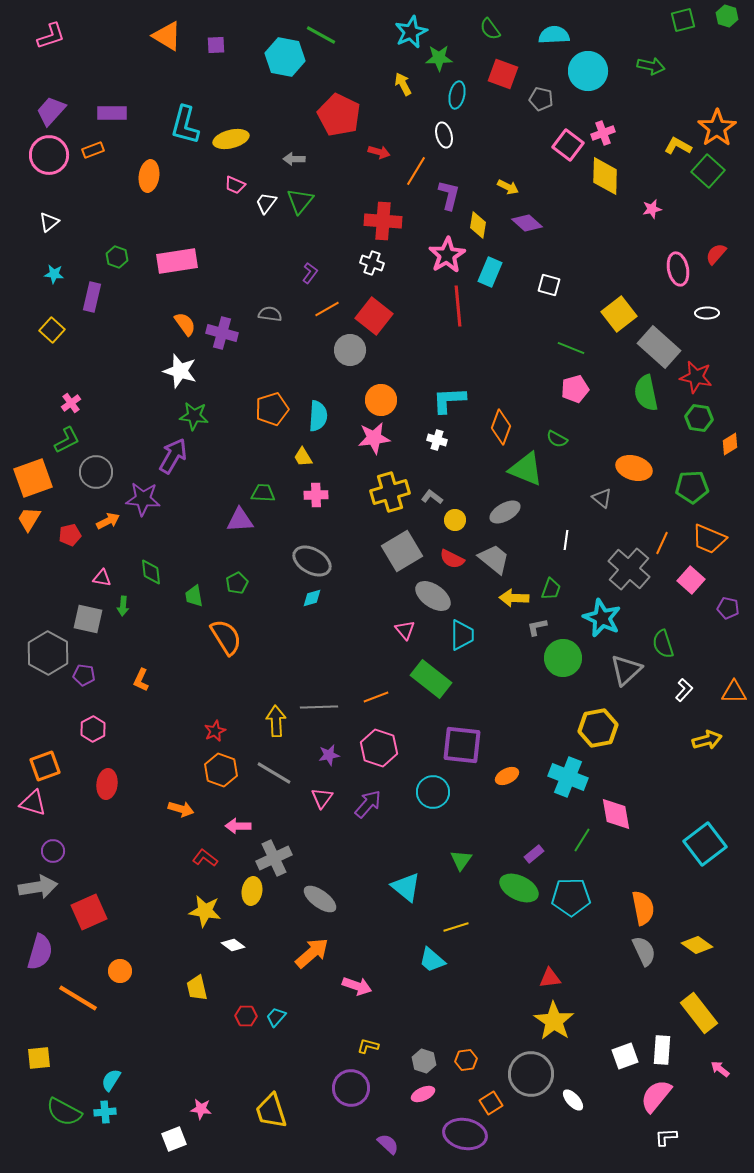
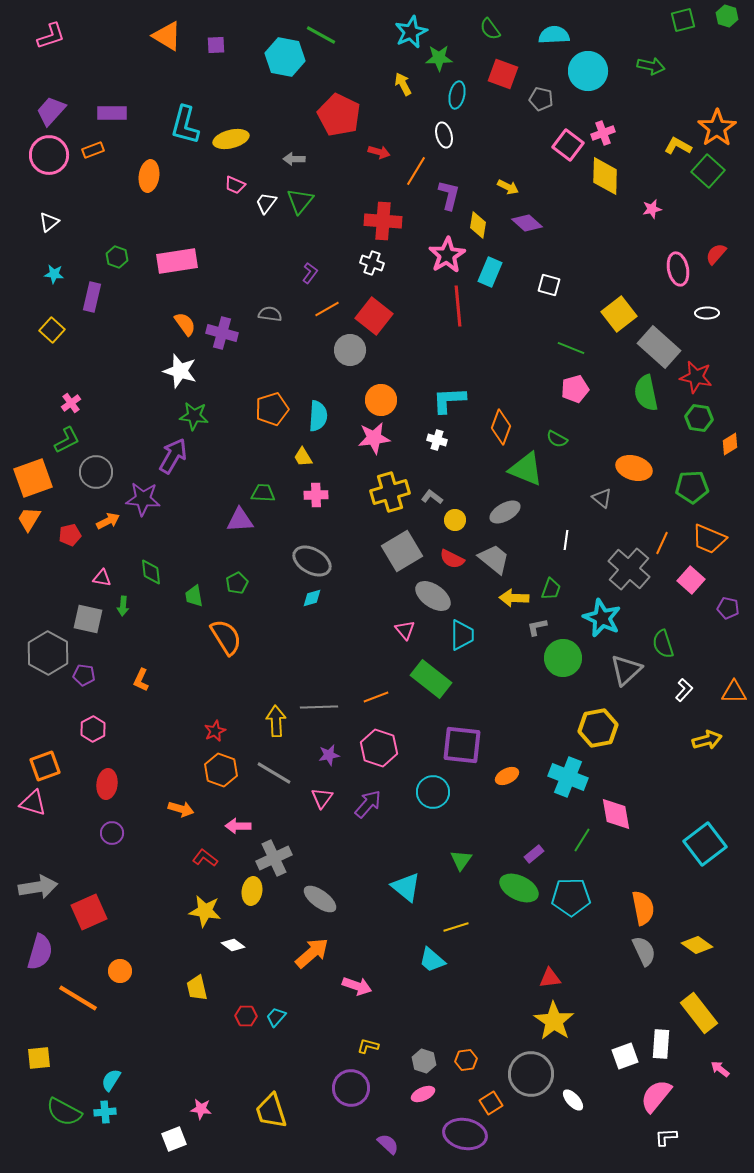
purple circle at (53, 851): moved 59 px right, 18 px up
white rectangle at (662, 1050): moved 1 px left, 6 px up
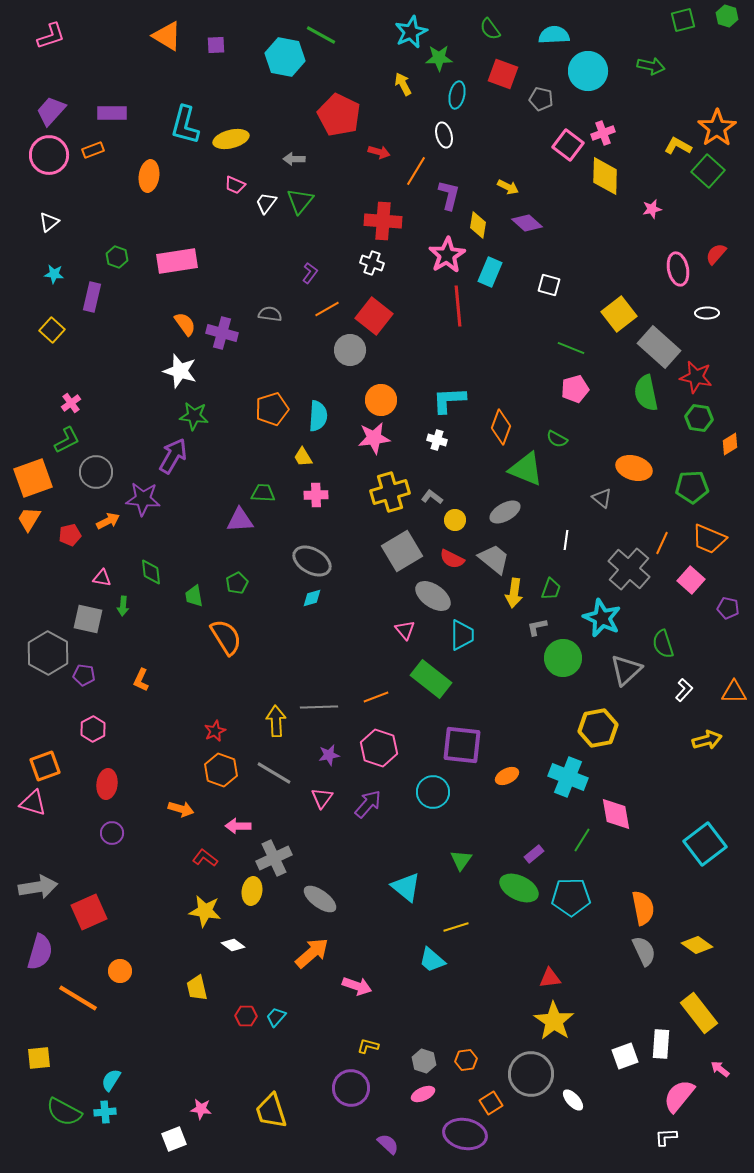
yellow arrow at (514, 598): moved 5 px up; rotated 84 degrees counterclockwise
pink semicircle at (656, 1096): moved 23 px right
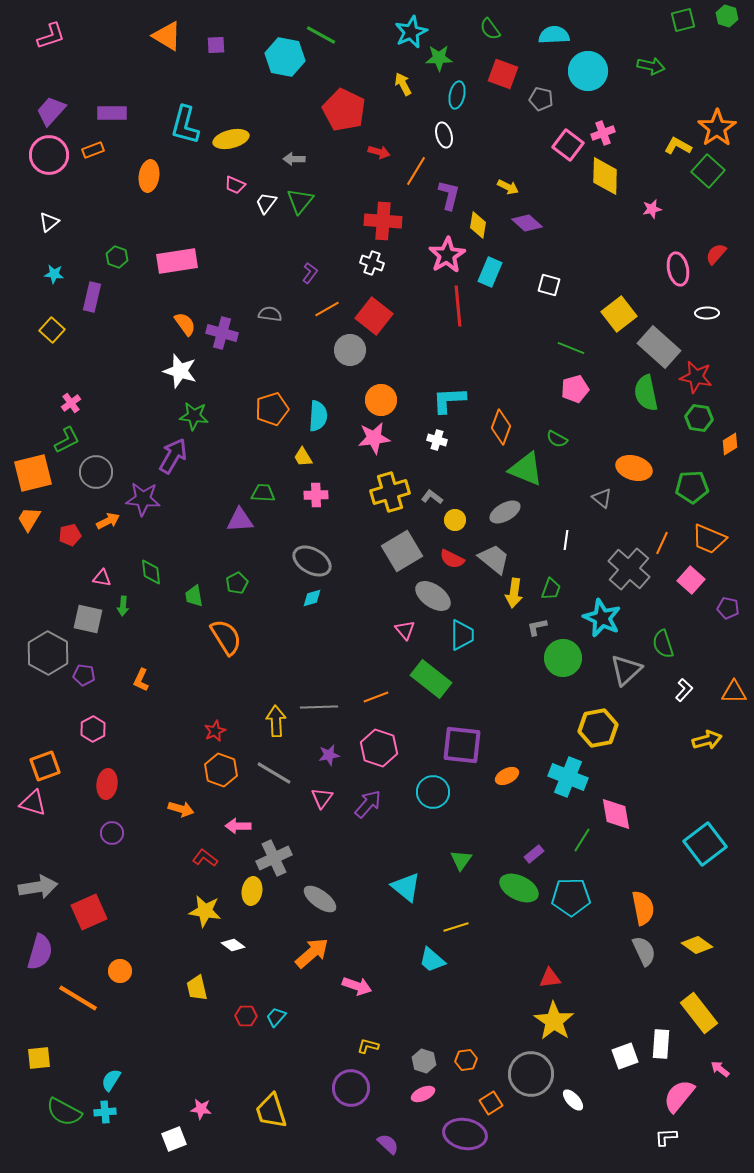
red pentagon at (339, 115): moved 5 px right, 5 px up
orange square at (33, 478): moved 5 px up; rotated 6 degrees clockwise
